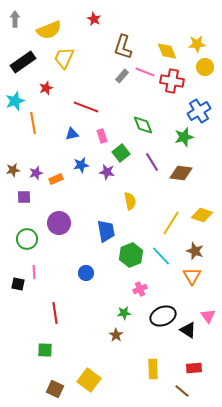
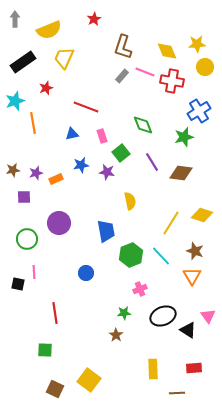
red star at (94, 19): rotated 16 degrees clockwise
brown line at (182, 391): moved 5 px left, 2 px down; rotated 42 degrees counterclockwise
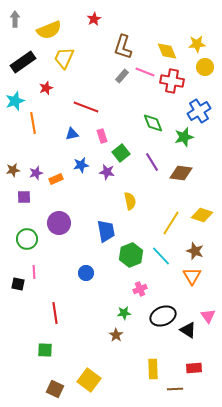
green diamond at (143, 125): moved 10 px right, 2 px up
brown line at (177, 393): moved 2 px left, 4 px up
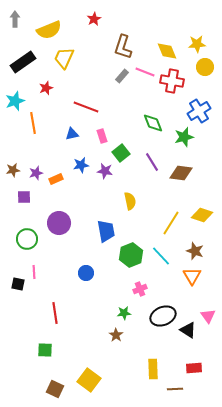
purple star at (107, 172): moved 2 px left, 1 px up
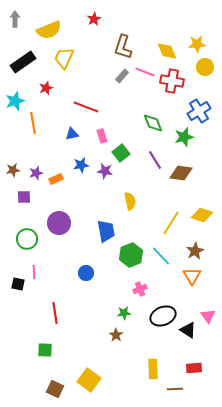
purple line at (152, 162): moved 3 px right, 2 px up
brown star at (195, 251): rotated 24 degrees clockwise
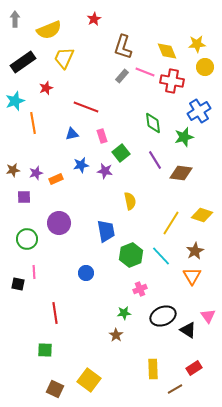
green diamond at (153, 123): rotated 15 degrees clockwise
red rectangle at (194, 368): rotated 28 degrees counterclockwise
brown line at (175, 389): rotated 28 degrees counterclockwise
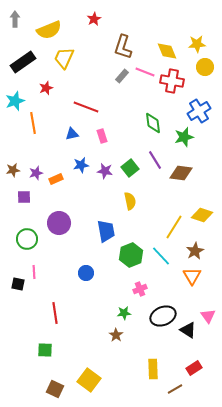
green square at (121, 153): moved 9 px right, 15 px down
yellow line at (171, 223): moved 3 px right, 4 px down
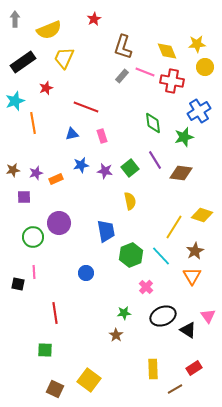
green circle at (27, 239): moved 6 px right, 2 px up
pink cross at (140, 289): moved 6 px right, 2 px up; rotated 24 degrees counterclockwise
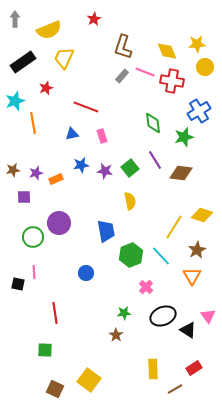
brown star at (195, 251): moved 2 px right, 1 px up
